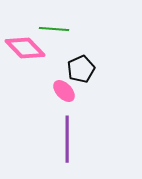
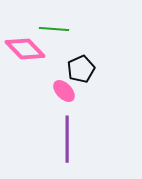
pink diamond: moved 1 px down
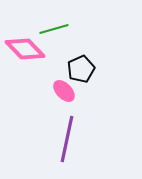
green line: rotated 20 degrees counterclockwise
purple line: rotated 12 degrees clockwise
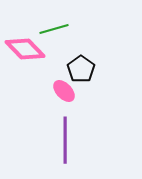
black pentagon: rotated 12 degrees counterclockwise
purple line: moved 2 px left, 1 px down; rotated 12 degrees counterclockwise
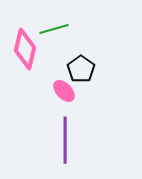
pink diamond: rotated 57 degrees clockwise
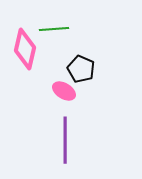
green line: rotated 12 degrees clockwise
black pentagon: rotated 12 degrees counterclockwise
pink ellipse: rotated 15 degrees counterclockwise
